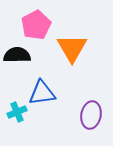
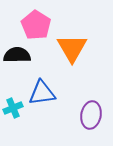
pink pentagon: rotated 12 degrees counterclockwise
cyan cross: moved 4 px left, 4 px up
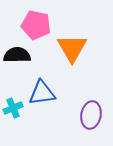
pink pentagon: rotated 20 degrees counterclockwise
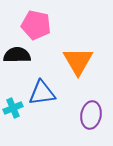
orange triangle: moved 6 px right, 13 px down
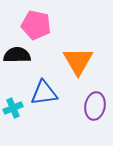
blue triangle: moved 2 px right
purple ellipse: moved 4 px right, 9 px up
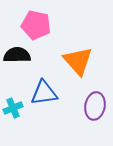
orange triangle: rotated 12 degrees counterclockwise
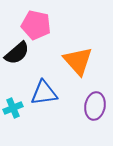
black semicircle: moved 2 px up; rotated 140 degrees clockwise
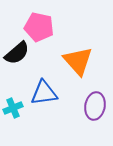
pink pentagon: moved 3 px right, 2 px down
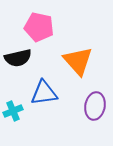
black semicircle: moved 1 px right, 5 px down; rotated 28 degrees clockwise
cyan cross: moved 3 px down
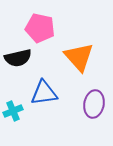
pink pentagon: moved 1 px right, 1 px down
orange triangle: moved 1 px right, 4 px up
purple ellipse: moved 1 px left, 2 px up
